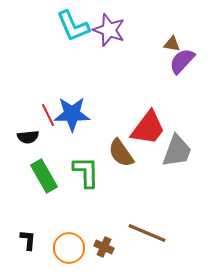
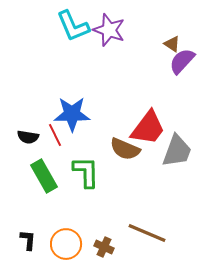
brown triangle: rotated 24 degrees clockwise
red line: moved 7 px right, 20 px down
black semicircle: rotated 15 degrees clockwise
brown semicircle: moved 4 px right, 4 px up; rotated 32 degrees counterclockwise
orange circle: moved 3 px left, 4 px up
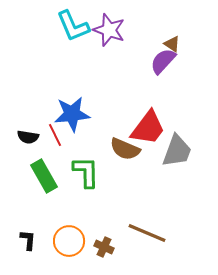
purple semicircle: moved 19 px left
blue star: rotated 6 degrees counterclockwise
orange circle: moved 3 px right, 3 px up
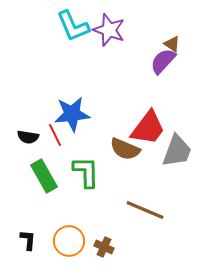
brown line: moved 2 px left, 23 px up
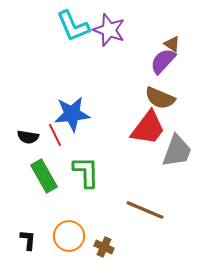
brown semicircle: moved 35 px right, 51 px up
orange circle: moved 5 px up
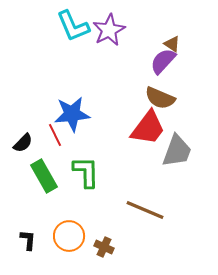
purple star: rotated 24 degrees clockwise
black semicircle: moved 5 px left, 6 px down; rotated 55 degrees counterclockwise
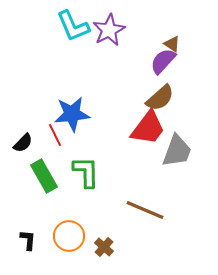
brown semicircle: rotated 64 degrees counterclockwise
brown cross: rotated 18 degrees clockwise
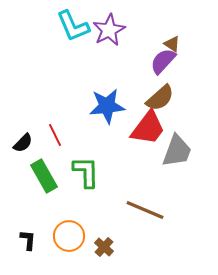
blue star: moved 35 px right, 8 px up
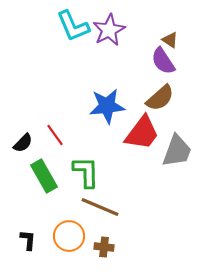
brown triangle: moved 2 px left, 4 px up
purple semicircle: rotated 76 degrees counterclockwise
red trapezoid: moved 6 px left, 5 px down
red line: rotated 10 degrees counterclockwise
brown line: moved 45 px left, 3 px up
brown cross: rotated 36 degrees counterclockwise
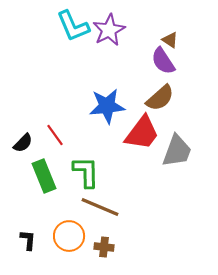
green rectangle: rotated 8 degrees clockwise
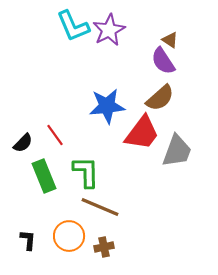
brown cross: rotated 18 degrees counterclockwise
